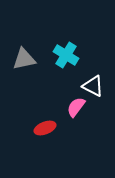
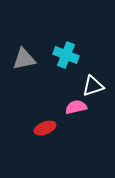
cyan cross: rotated 10 degrees counterclockwise
white triangle: rotated 45 degrees counterclockwise
pink semicircle: rotated 40 degrees clockwise
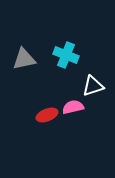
pink semicircle: moved 3 px left
red ellipse: moved 2 px right, 13 px up
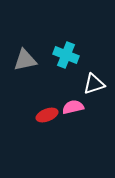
gray triangle: moved 1 px right, 1 px down
white triangle: moved 1 px right, 2 px up
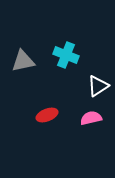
gray triangle: moved 2 px left, 1 px down
white triangle: moved 4 px right, 2 px down; rotated 15 degrees counterclockwise
pink semicircle: moved 18 px right, 11 px down
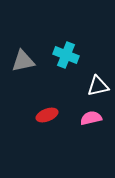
white triangle: rotated 20 degrees clockwise
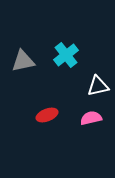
cyan cross: rotated 30 degrees clockwise
